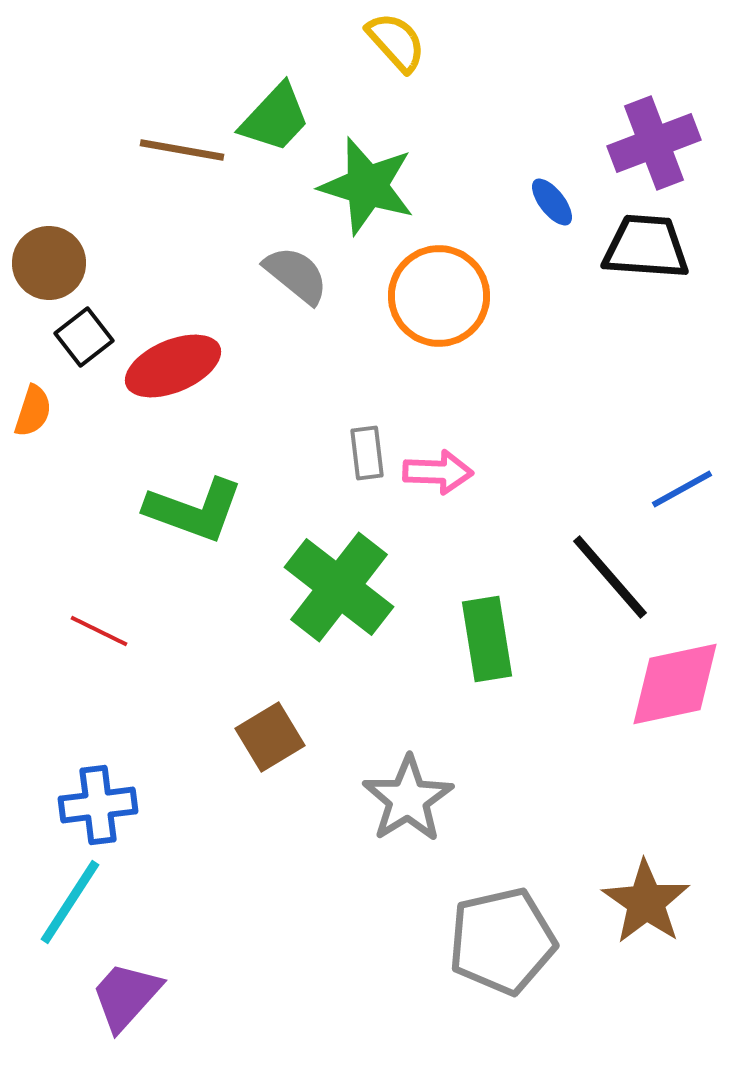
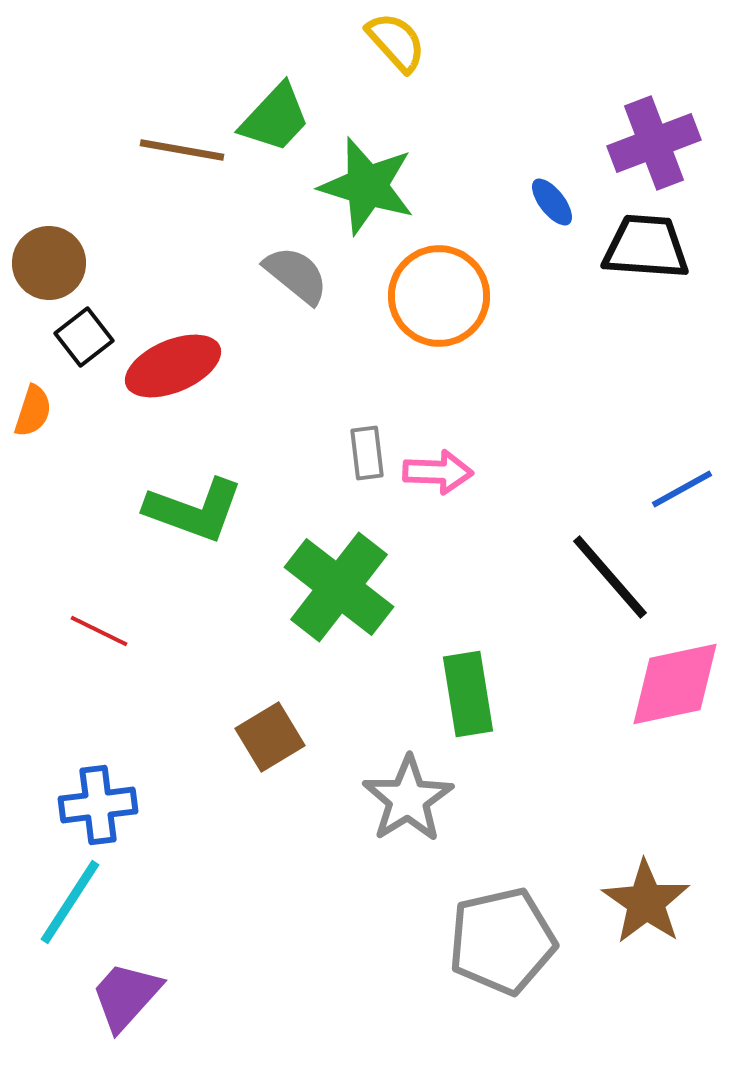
green rectangle: moved 19 px left, 55 px down
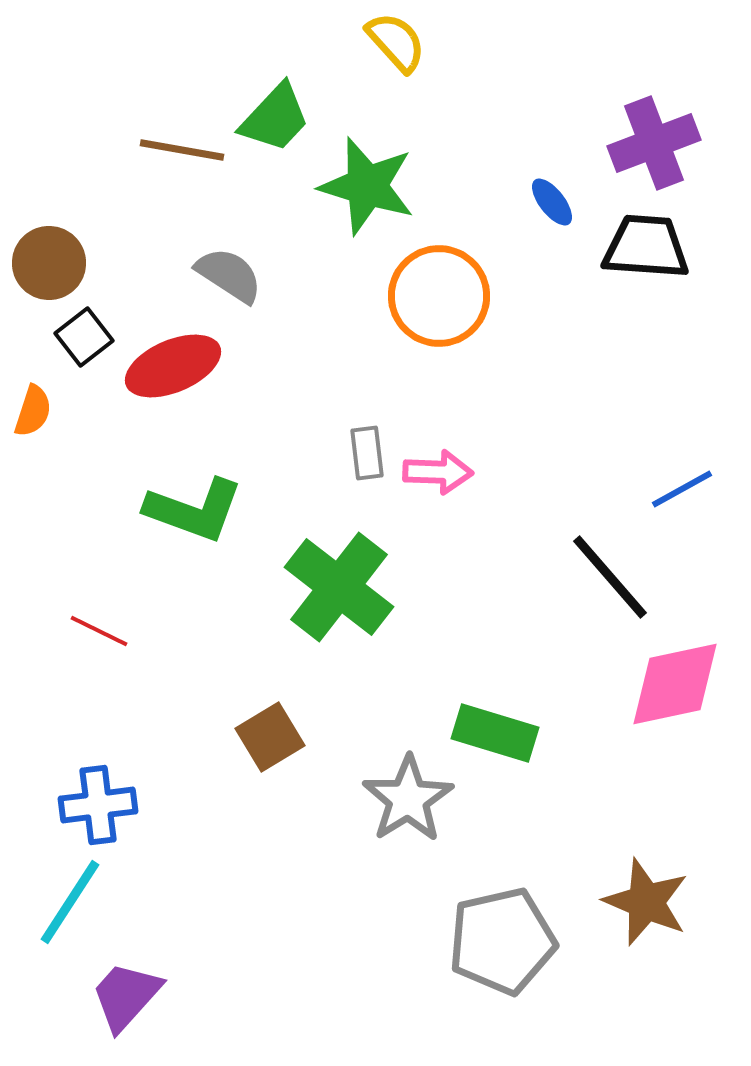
gray semicircle: moved 67 px left; rotated 6 degrees counterclockwise
green rectangle: moved 27 px right, 39 px down; rotated 64 degrees counterclockwise
brown star: rotated 12 degrees counterclockwise
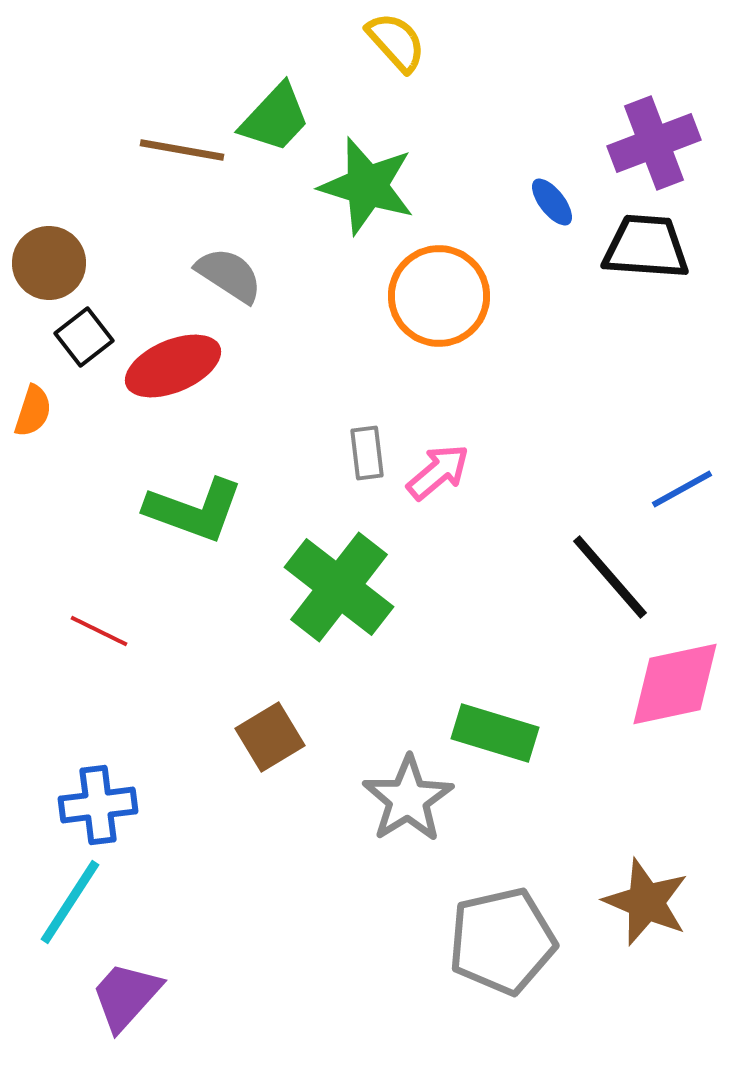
pink arrow: rotated 42 degrees counterclockwise
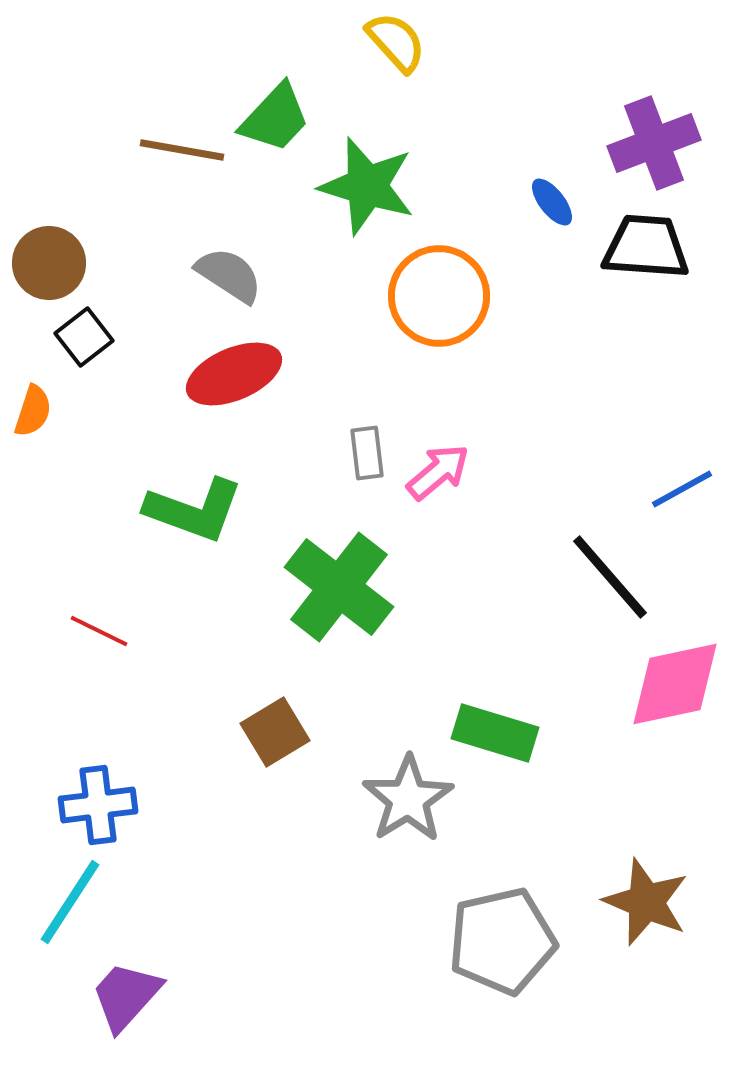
red ellipse: moved 61 px right, 8 px down
brown square: moved 5 px right, 5 px up
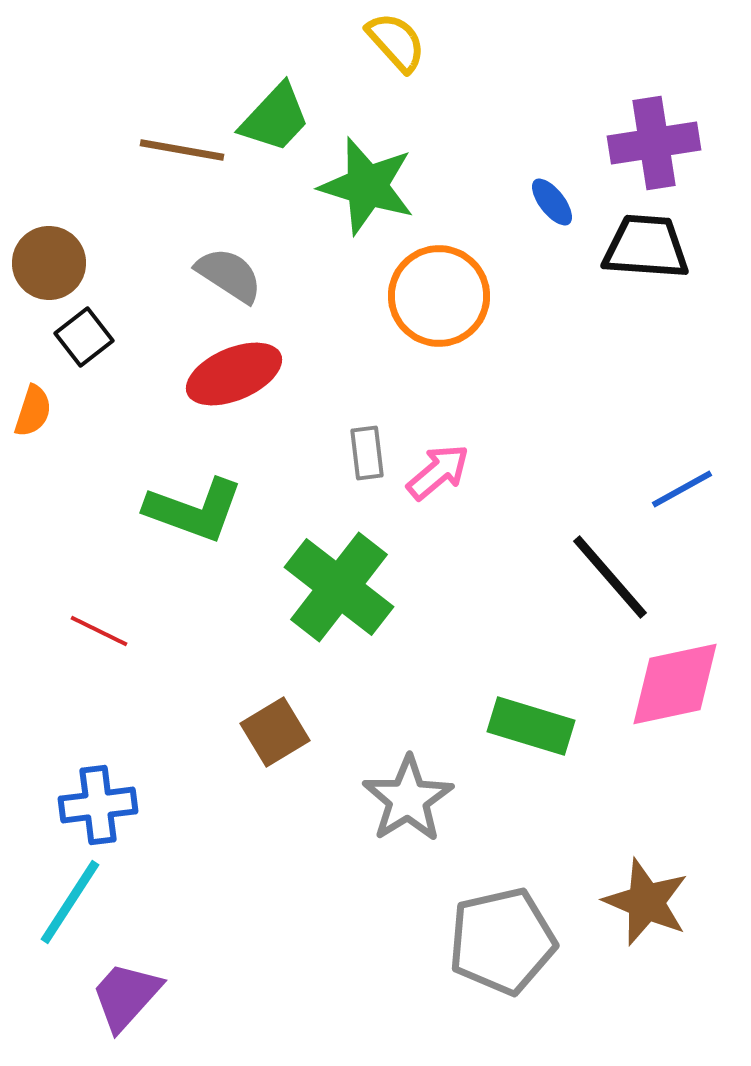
purple cross: rotated 12 degrees clockwise
green rectangle: moved 36 px right, 7 px up
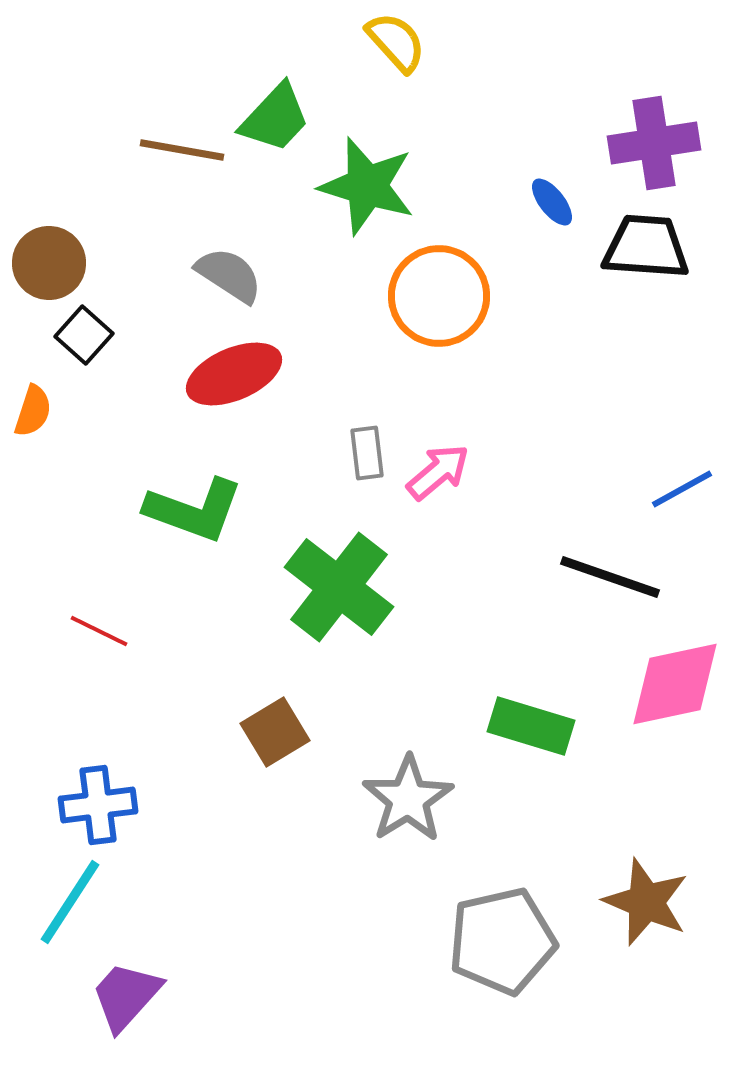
black square: moved 2 px up; rotated 10 degrees counterclockwise
black line: rotated 30 degrees counterclockwise
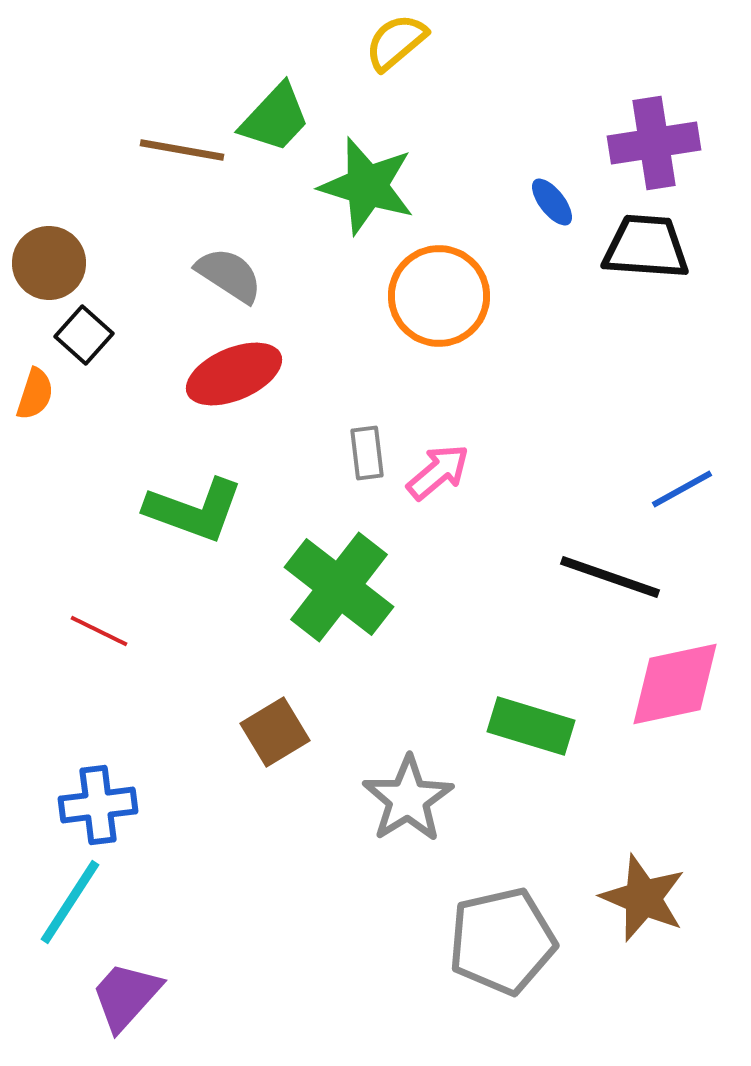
yellow semicircle: rotated 88 degrees counterclockwise
orange semicircle: moved 2 px right, 17 px up
brown star: moved 3 px left, 4 px up
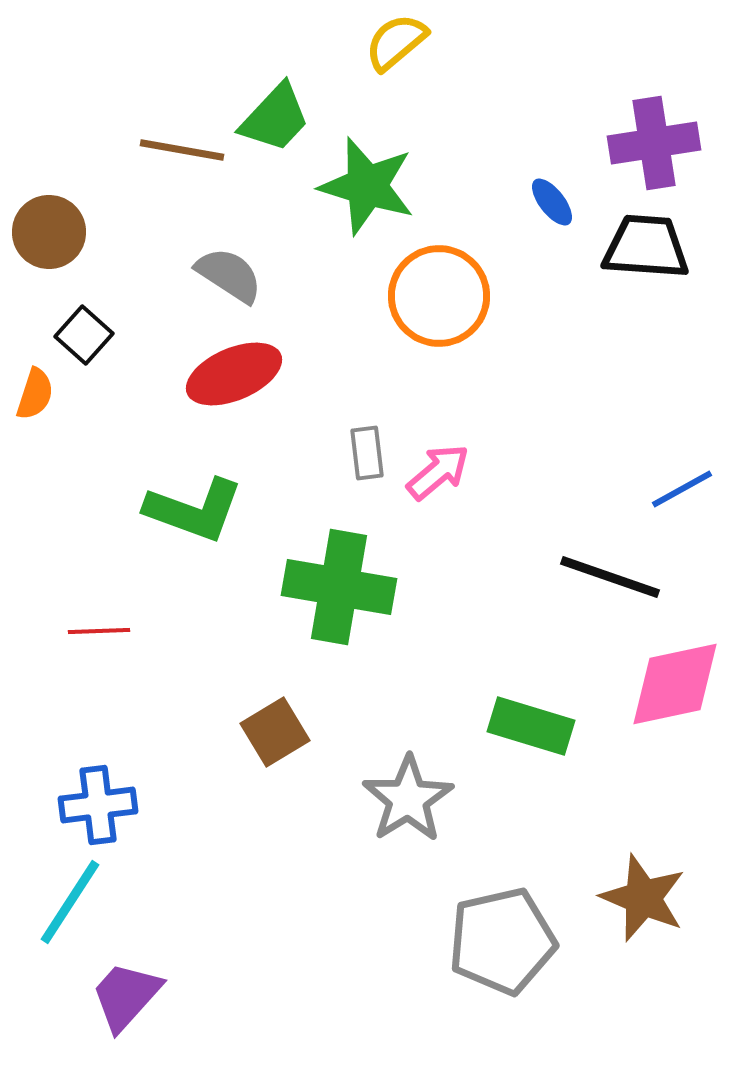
brown circle: moved 31 px up
green cross: rotated 28 degrees counterclockwise
red line: rotated 28 degrees counterclockwise
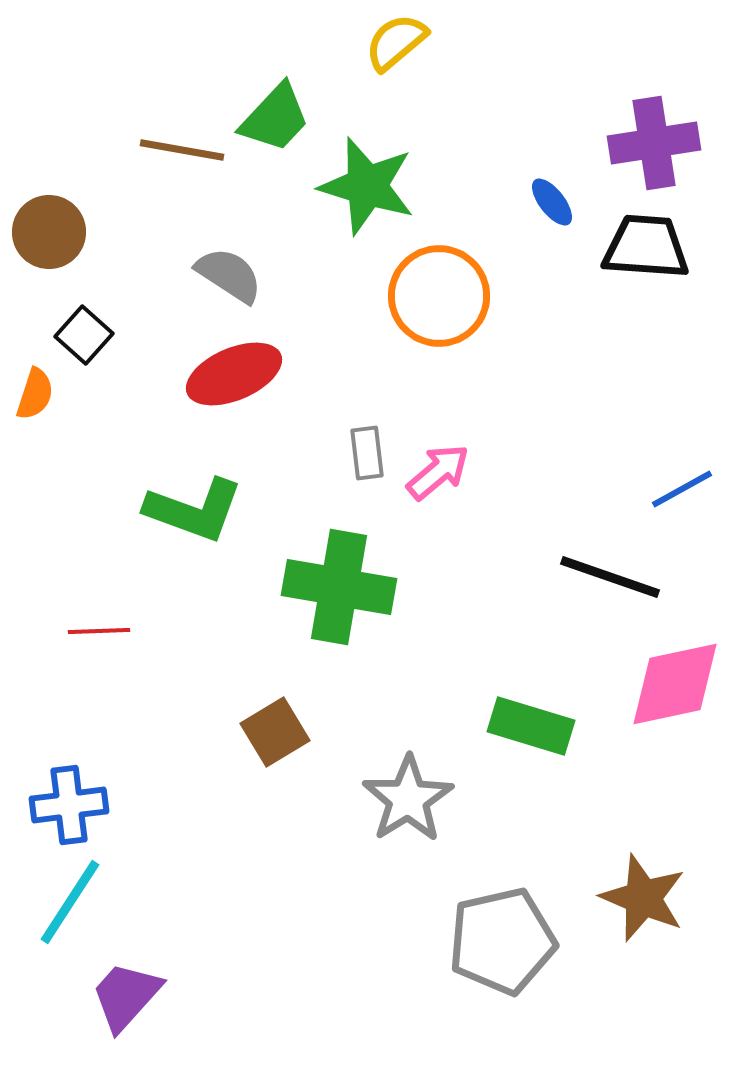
blue cross: moved 29 px left
